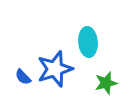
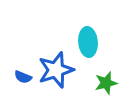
blue star: moved 1 px right, 1 px down
blue semicircle: rotated 24 degrees counterclockwise
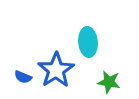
blue star: rotated 15 degrees counterclockwise
green star: moved 3 px right, 1 px up; rotated 25 degrees clockwise
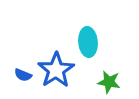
blue semicircle: moved 2 px up
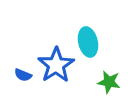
cyan ellipse: rotated 8 degrees counterclockwise
blue star: moved 5 px up
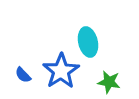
blue star: moved 5 px right, 6 px down
blue semicircle: rotated 24 degrees clockwise
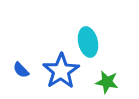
blue semicircle: moved 2 px left, 5 px up
green star: moved 2 px left
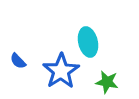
blue semicircle: moved 3 px left, 9 px up
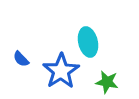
blue semicircle: moved 3 px right, 2 px up
